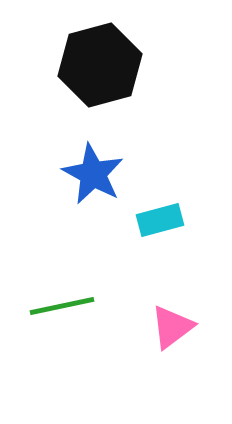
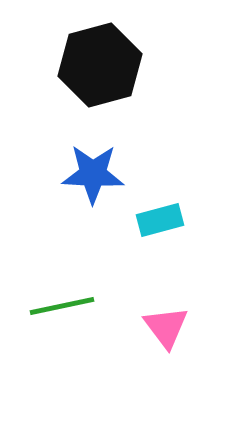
blue star: rotated 26 degrees counterclockwise
pink triangle: moved 6 px left; rotated 30 degrees counterclockwise
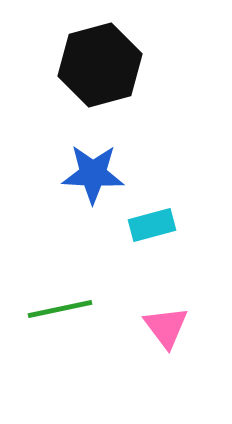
cyan rectangle: moved 8 px left, 5 px down
green line: moved 2 px left, 3 px down
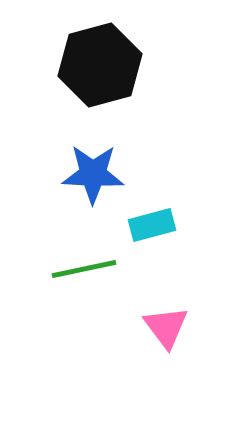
green line: moved 24 px right, 40 px up
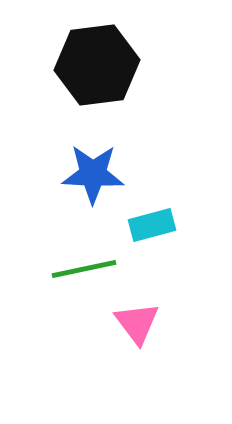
black hexagon: moved 3 px left; rotated 8 degrees clockwise
pink triangle: moved 29 px left, 4 px up
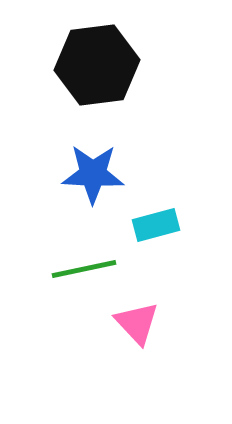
cyan rectangle: moved 4 px right
pink triangle: rotated 6 degrees counterclockwise
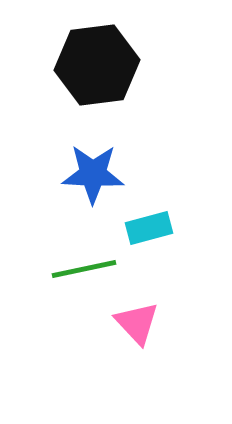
cyan rectangle: moved 7 px left, 3 px down
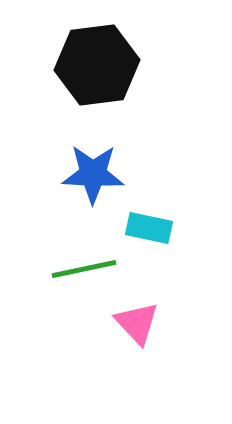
cyan rectangle: rotated 27 degrees clockwise
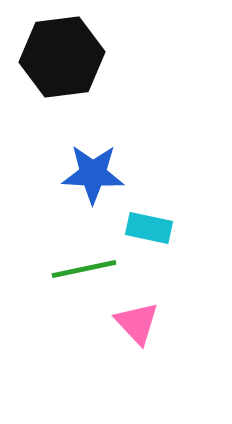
black hexagon: moved 35 px left, 8 px up
